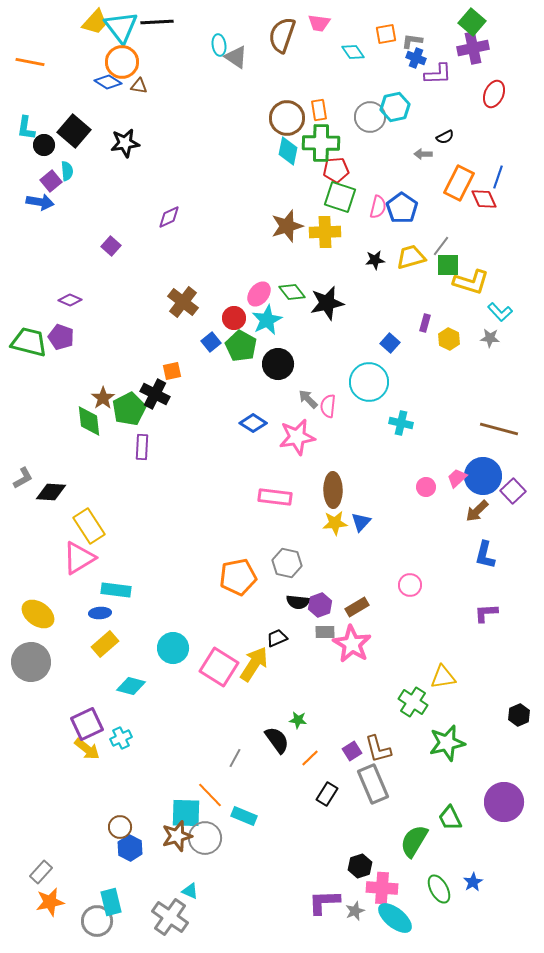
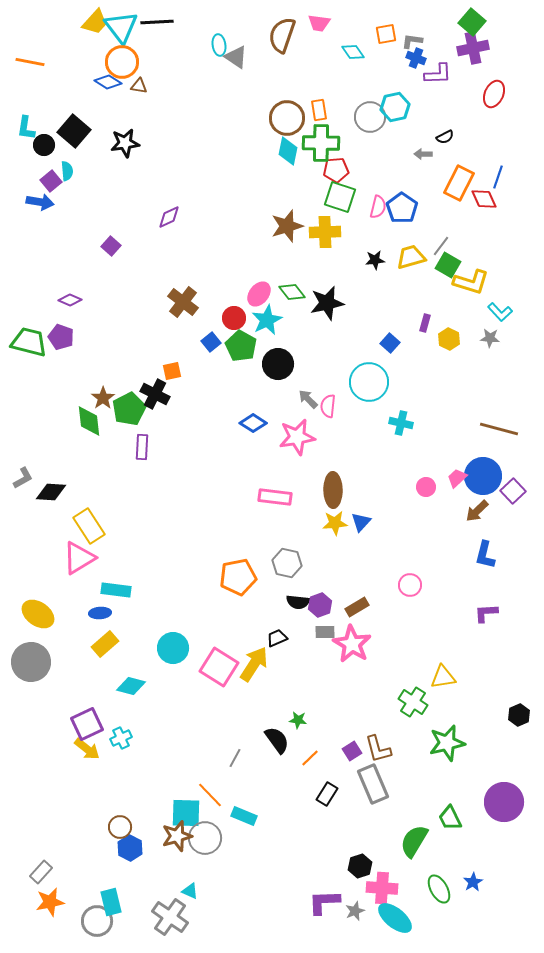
green square at (448, 265): rotated 30 degrees clockwise
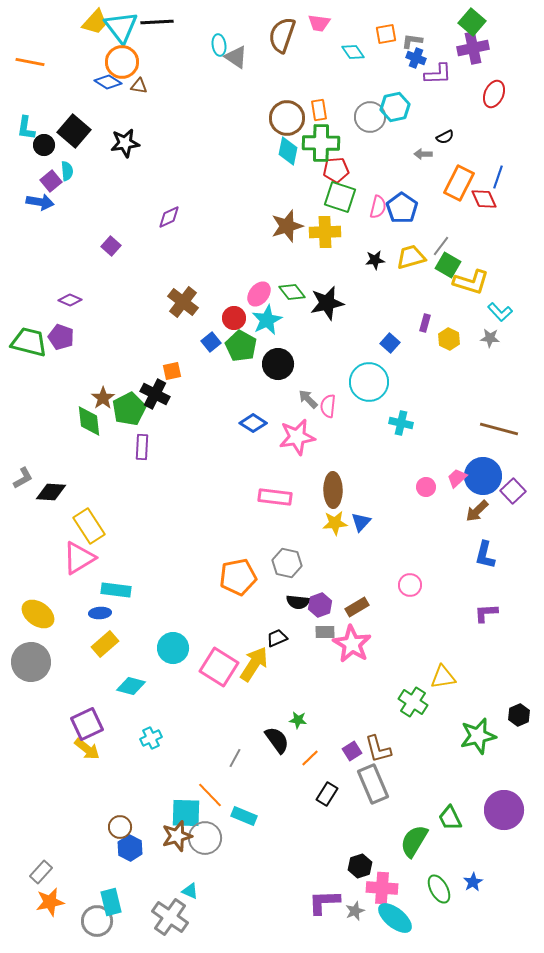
cyan cross at (121, 738): moved 30 px right
green star at (447, 743): moved 31 px right, 7 px up
purple circle at (504, 802): moved 8 px down
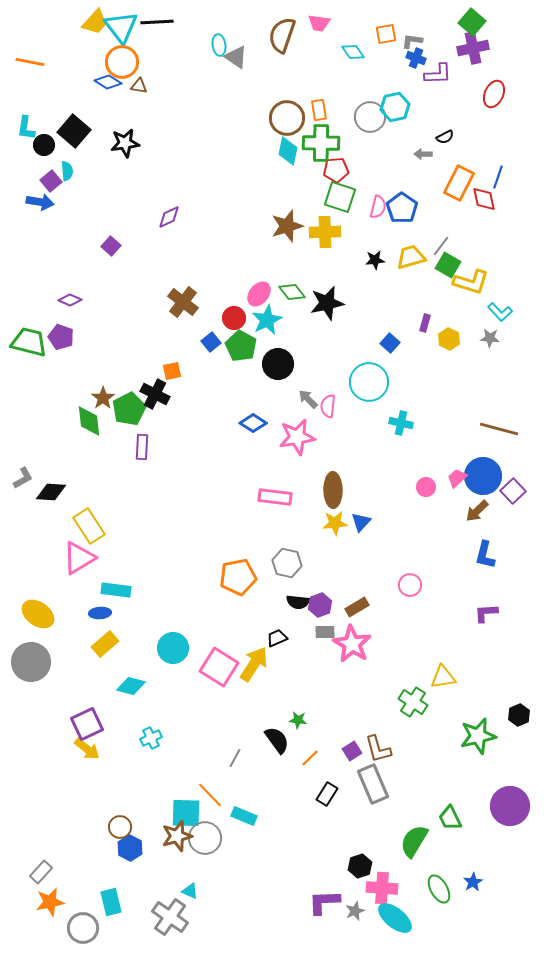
red diamond at (484, 199): rotated 12 degrees clockwise
purple circle at (504, 810): moved 6 px right, 4 px up
gray circle at (97, 921): moved 14 px left, 7 px down
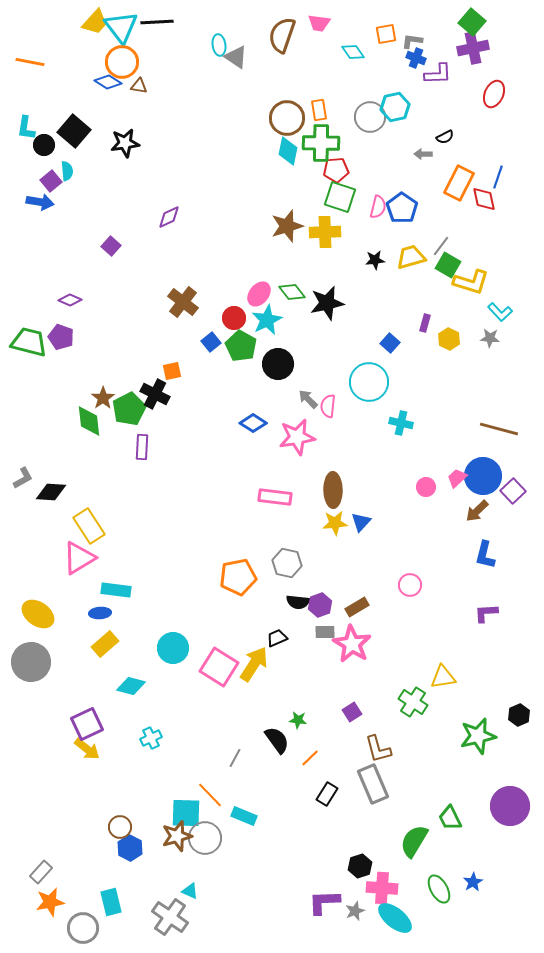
purple square at (352, 751): moved 39 px up
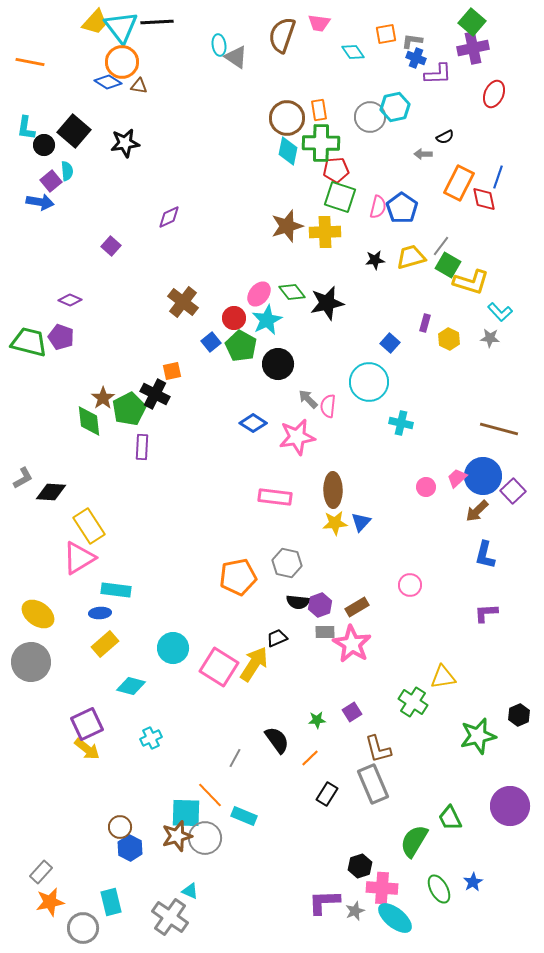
green star at (298, 720): moved 19 px right; rotated 12 degrees counterclockwise
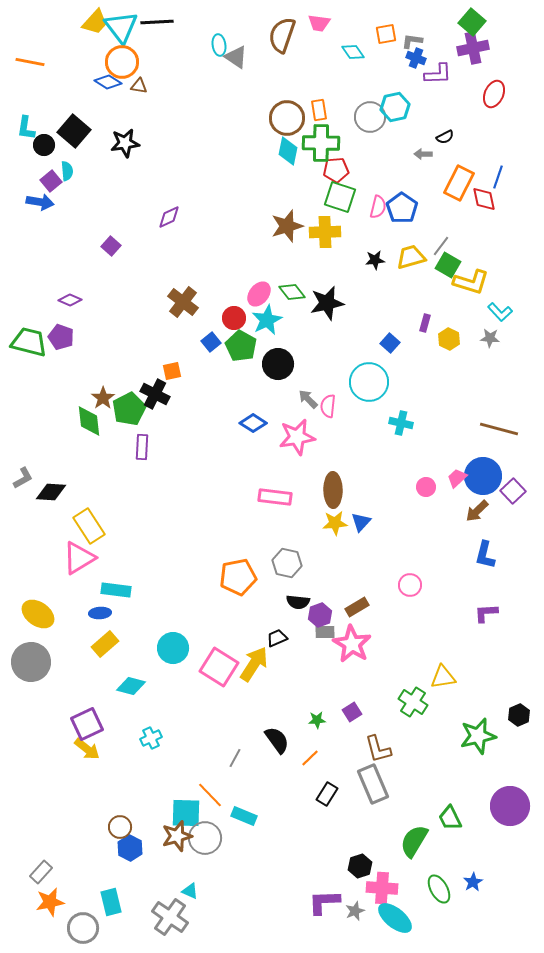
purple hexagon at (320, 605): moved 10 px down
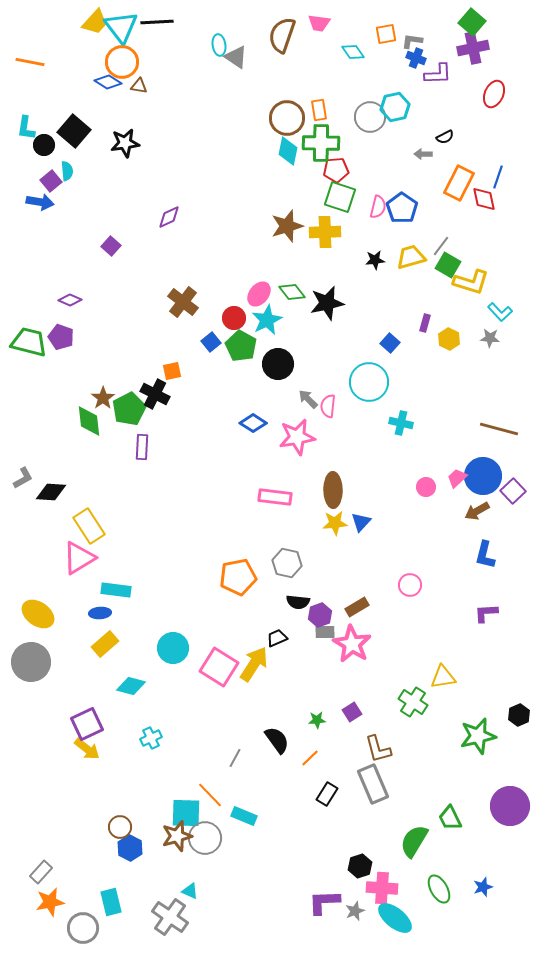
brown arrow at (477, 511): rotated 15 degrees clockwise
blue star at (473, 882): moved 10 px right, 5 px down; rotated 12 degrees clockwise
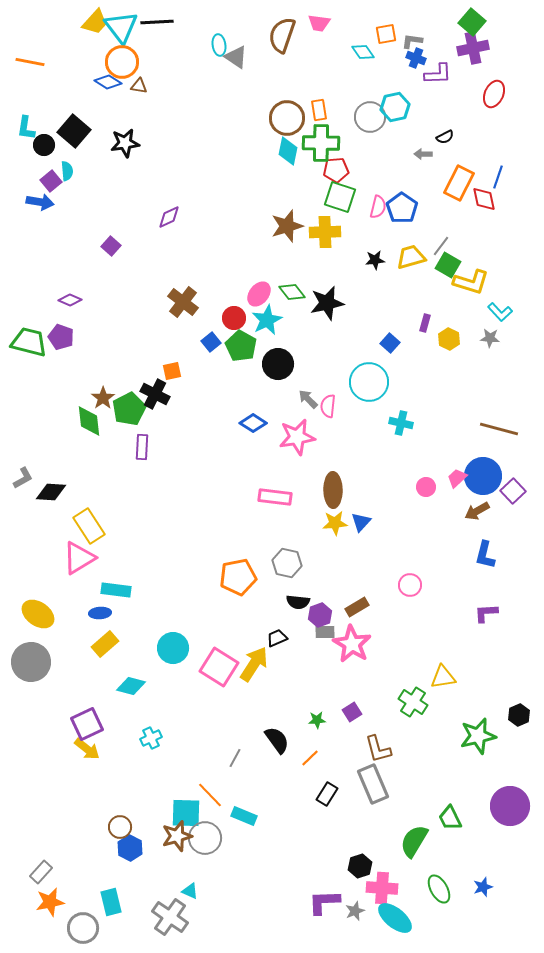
cyan diamond at (353, 52): moved 10 px right
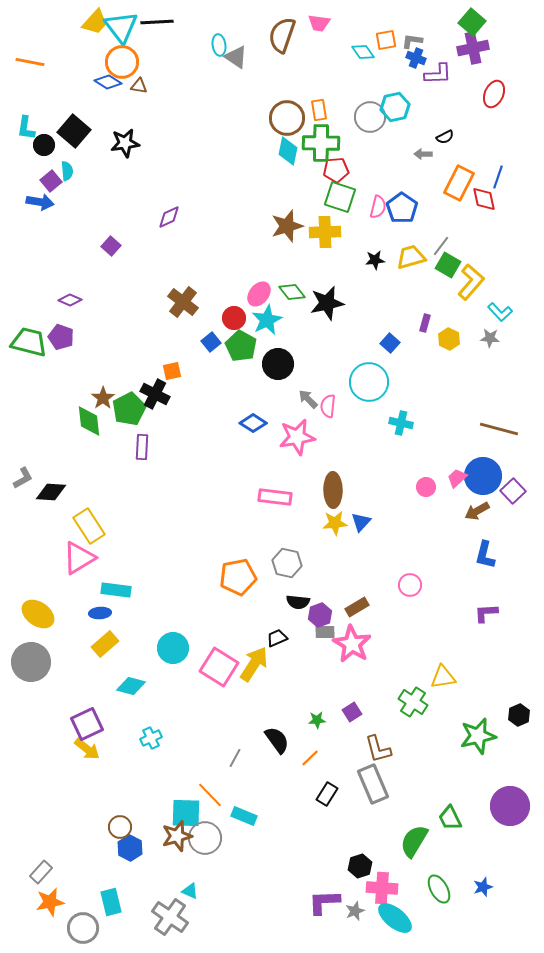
orange square at (386, 34): moved 6 px down
yellow L-shape at (471, 282): rotated 66 degrees counterclockwise
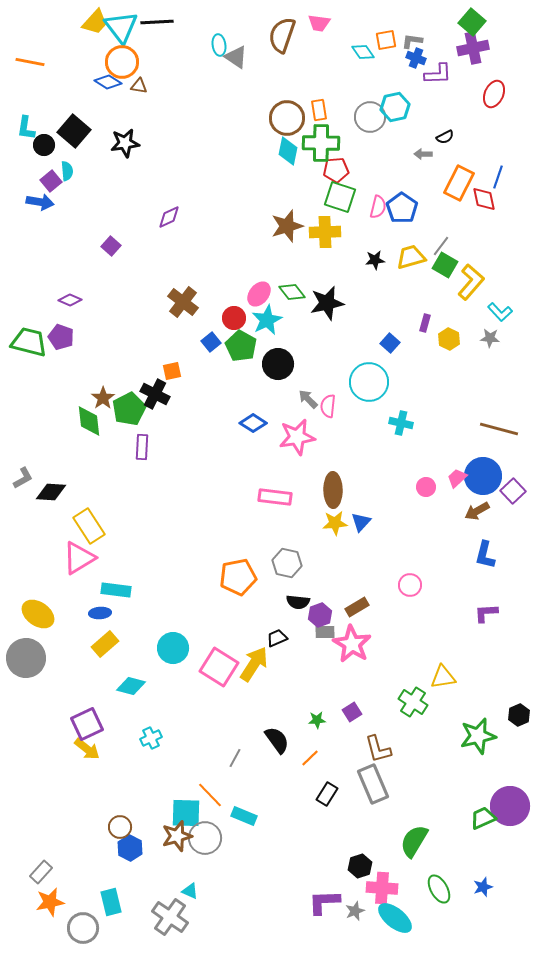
green square at (448, 265): moved 3 px left
gray circle at (31, 662): moved 5 px left, 4 px up
green trapezoid at (450, 818): moved 33 px right; rotated 92 degrees clockwise
